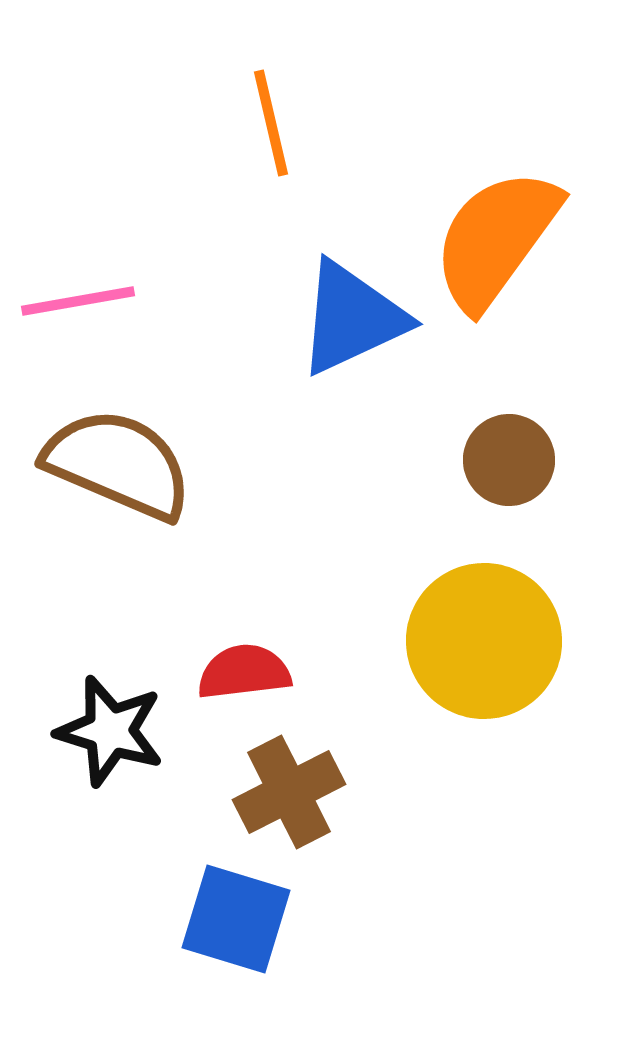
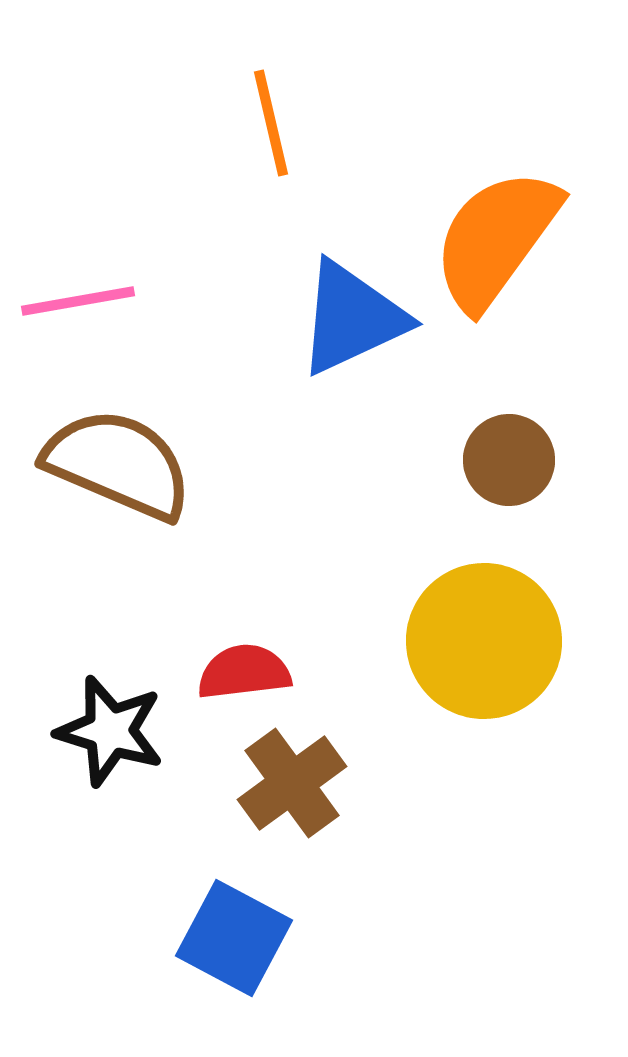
brown cross: moved 3 px right, 9 px up; rotated 9 degrees counterclockwise
blue square: moved 2 px left, 19 px down; rotated 11 degrees clockwise
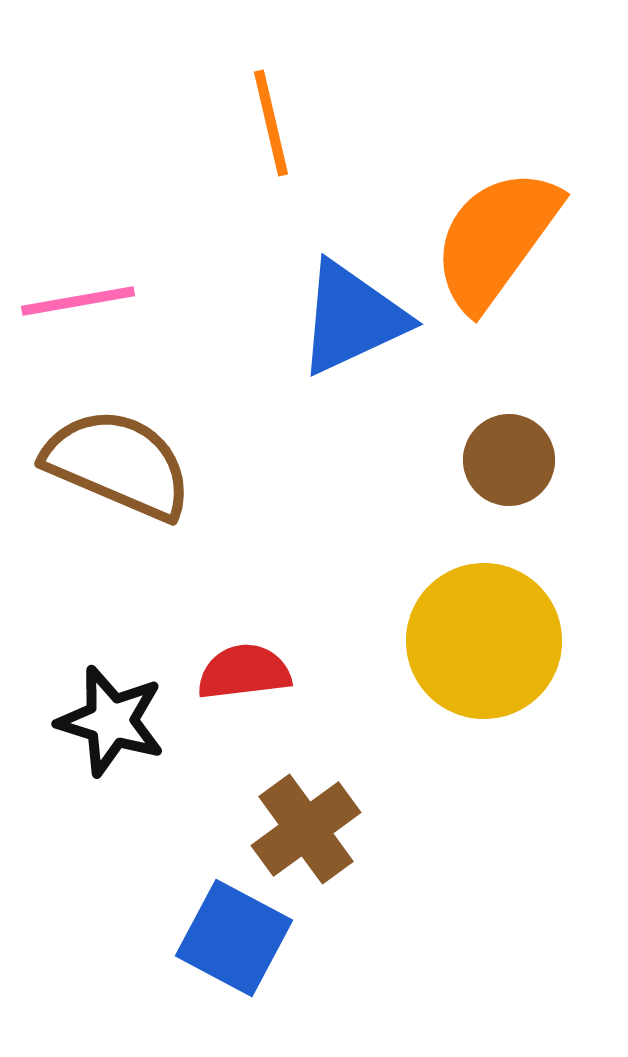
black star: moved 1 px right, 10 px up
brown cross: moved 14 px right, 46 px down
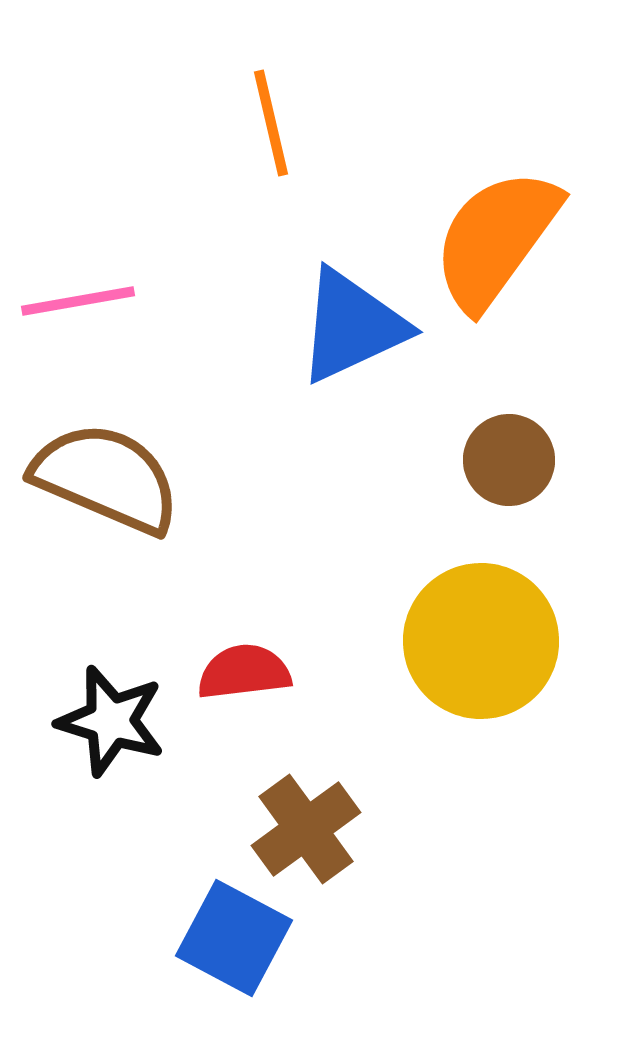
blue triangle: moved 8 px down
brown semicircle: moved 12 px left, 14 px down
yellow circle: moved 3 px left
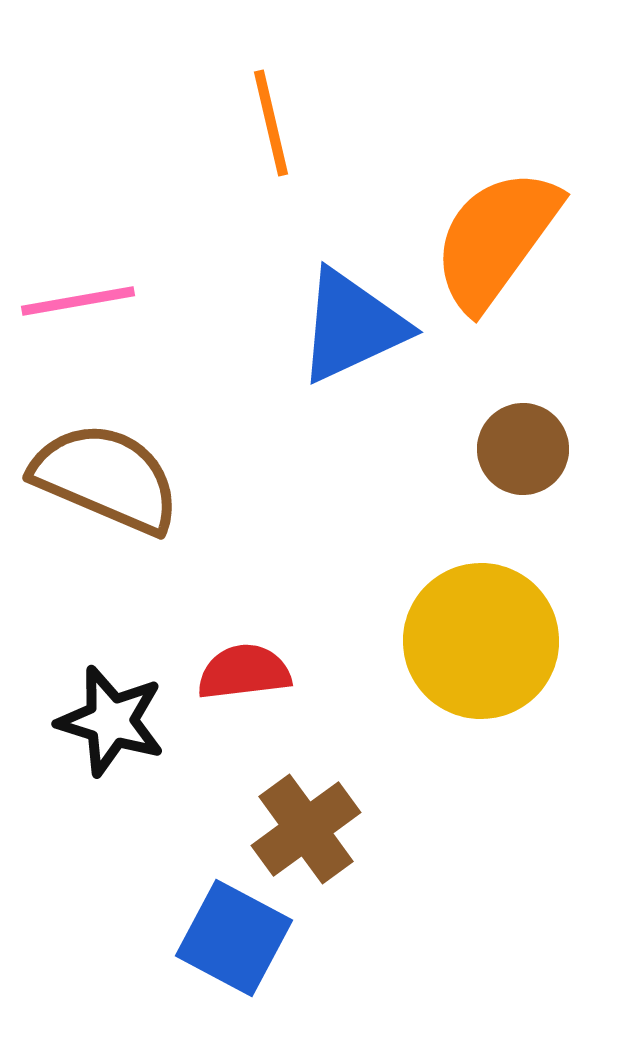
brown circle: moved 14 px right, 11 px up
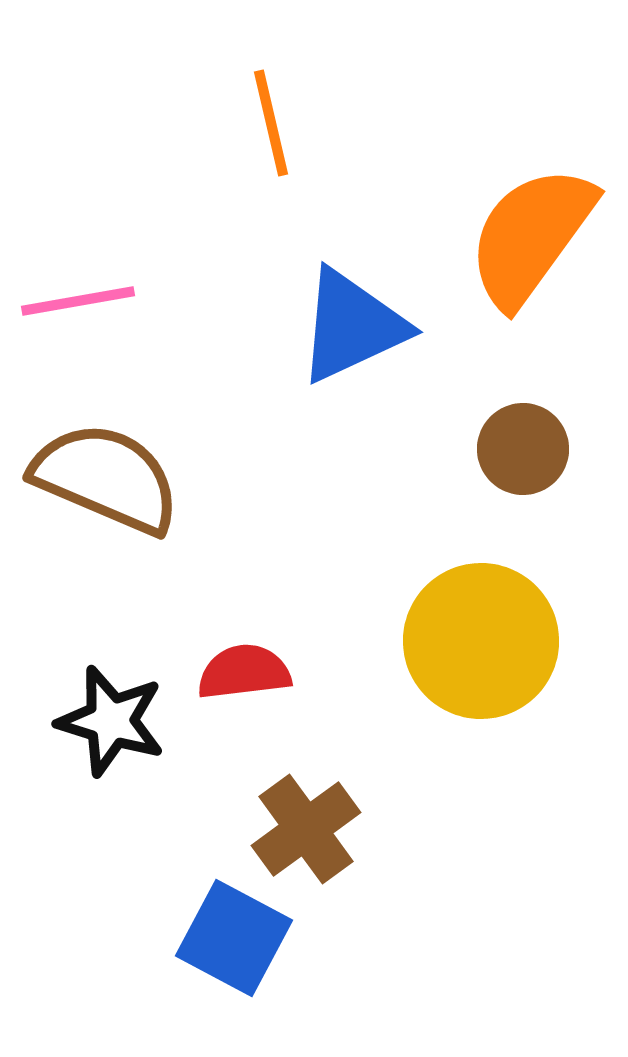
orange semicircle: moved 35 px right, 3 px up
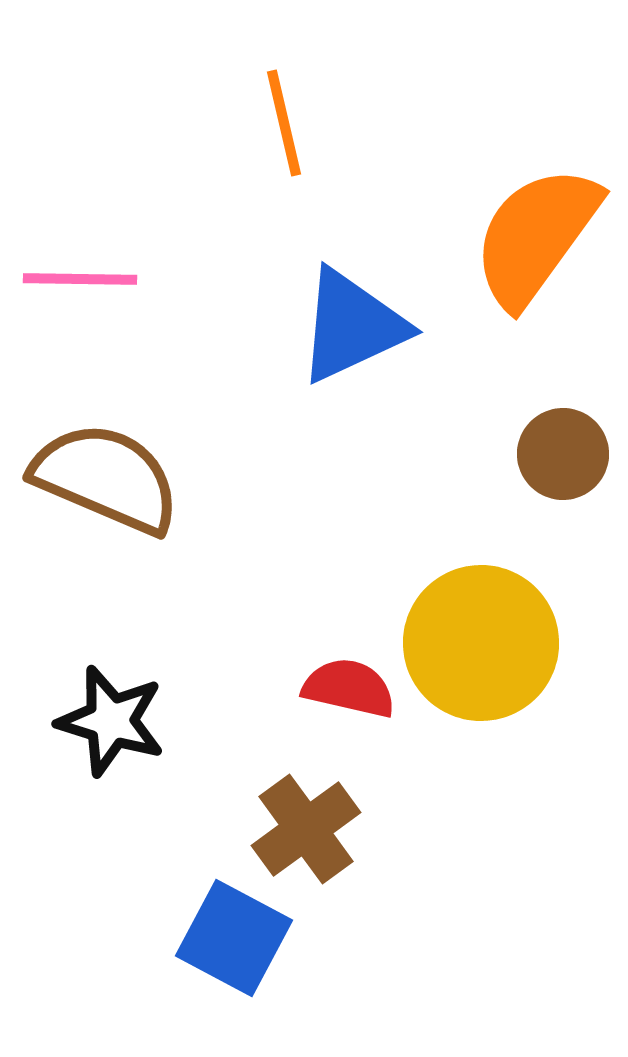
orange line: moved 13 px right
orange semicircle: moved 5 px right
pink line: moved 2 px right, 22 px up; rotated 11 degrees clockwise
brown circle: moved 40 px right, 5 px down
yellow circle: moved 2 px down
red semicircle: moved 105 px right, 16 px down; rotated 20 degrees clockwise
